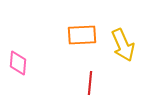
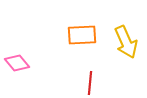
yellow arrow: moved 3 px right, 3 px up
pink diamond: moved 1 px left; rotated 45 degrees counterclockwise
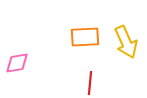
orange rectangle: moved 3 px right, 2 px down
pink diamond: rotated 60 degrees counterclockwise
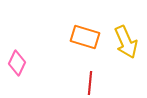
orange rectangle: rotated 20 degrees clockwise
pink diamond: rotated 55 degrees counterclockwise
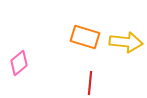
yellow arrow: rotated 60 degrees counterclockwise
pink diamond: moved 2 px right; rotated 25 degrees clockwise
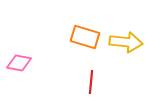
pink diamond: rotated 50 degrees clockwise
red line: moved 1 px right, 1 px up
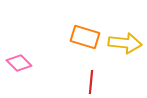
yellow arrow: moved 1 px left, 1 px down
pink diamond: rotated 35 degrees clockwise
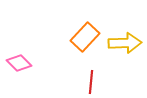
orange rectangle: rotated 64 degrees counterclockwise
yellow arrow: rotated 8 degrees counterclockwise
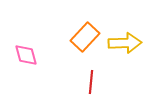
pink diamond: moved 7 px right, 8 px up; rotated 30 degrees clockwise
